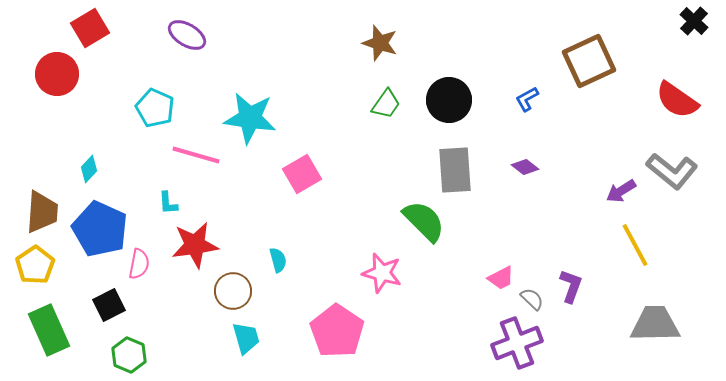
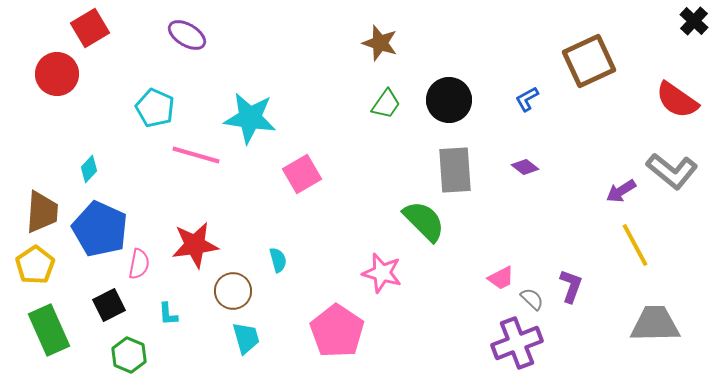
cyan L-shape: moved 111 px down
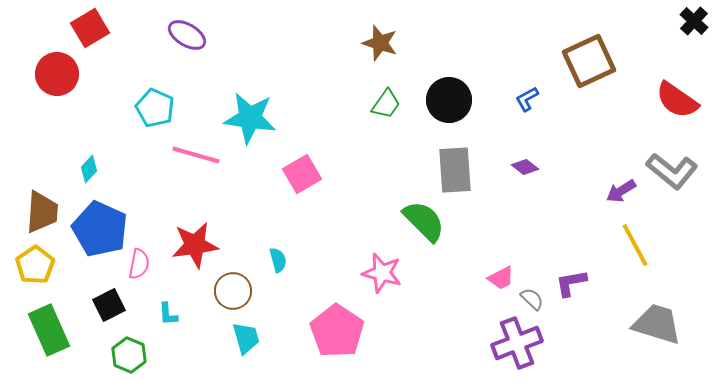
purple L-shape: moved 3 px up; rotated 120 degrees counterclockwise
gray trapezoid: moved 2 px right; rotated 18 degrees clockwise
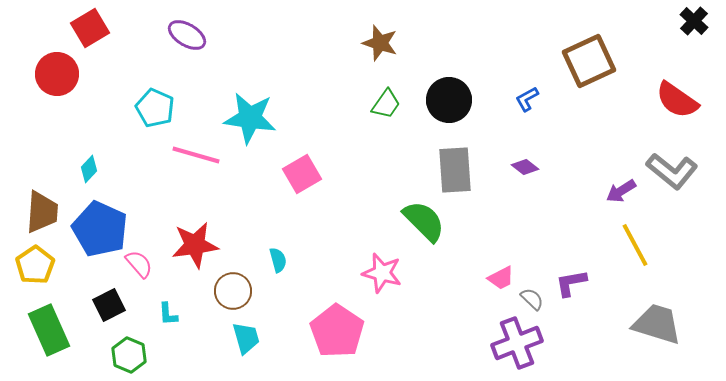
pink semicircle: rotated 52 degrees counterclockwise
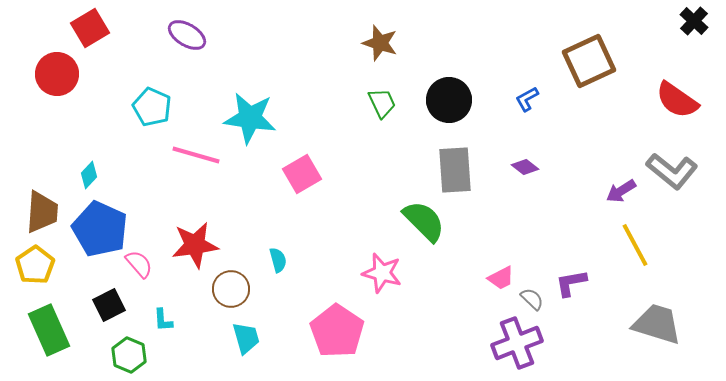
green trapezoid: moved 4 px left, 1 px up; rotated 60 degrees counterclockwise
cyan pentagon: moved 3 px left, 1 px up
cyan diamond: moved 6 px down
brown circle: moved 2 px left, 2 px up
cyan L-shape: moved 5 px left, 6 px down
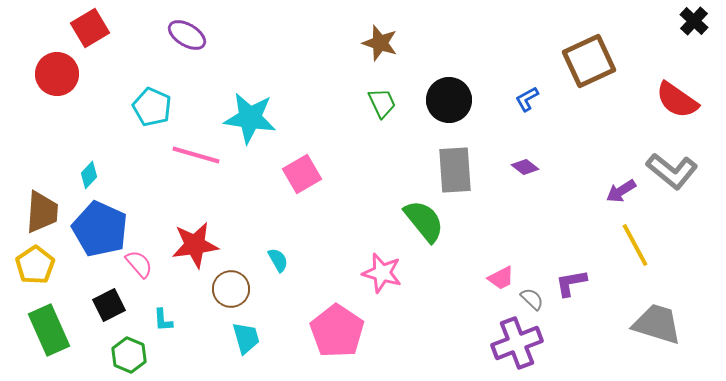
green semicircle: rotated 6 degrees clockwise
cyan semicircle: rotated 15 degrees counterclockwise
